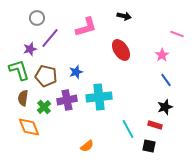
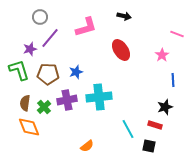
gray circle: moved 3 px right, 1 px up
brown pentagon: moved 2 px right, 2 px up; rotated 10 degrees counterclockwise
blue line: moved 7 px right; rotated 32 degrees clockwise
brown semicircle: moved 2 px right, 5 px down
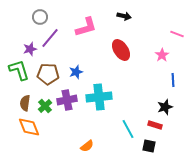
green cross: moved 1 px right, 1 px up
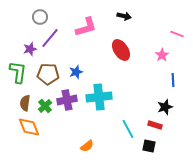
green L-shape: moved 1 px left, 2 px down; rotated 25 degrees clockwise
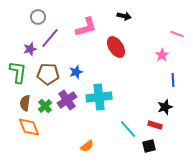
gray circle: moved 2 px left
red ellipse: moved 5 px left, 3 px up
purple cross: rotated 24 degrees counterclockwise
cyan line: rotated 12 degrees counterclockwise
black square: rotated 24 degrees counterclockwise
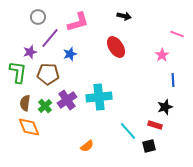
pink L-shape: moved 8 px left, 5 px up
purple star: moved 3 px down
blue star: moved 6 px left, 18 px up
cyan line: moved 2 px down
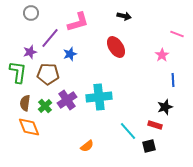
gray circle: moved 7 px left, 4 px up
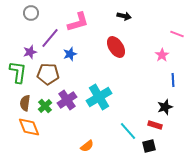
cyan cross: rotated 25 degrees counterclockwise
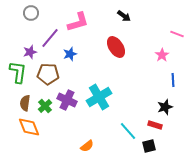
black arrow: rotated 24 degrees clockwise
purple cross: rotated 30 degrees counterclockwise
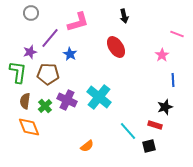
black arrow: rotated 40 degrees clockwise
blue star: rotated 24 degrees counterclockwise
cyan cross: rotated 20 degrees counterclockwise
brown semicircle: moved 2 px up
